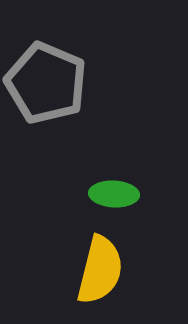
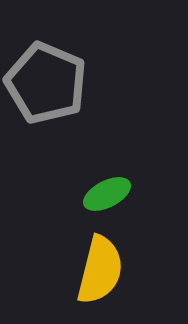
green ellipse: moved 7 px left; rotated 30 degrees counterclockwise
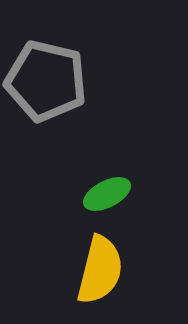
gray pentagon: moved 2 px up; rotated 10 degrees counterclockwise
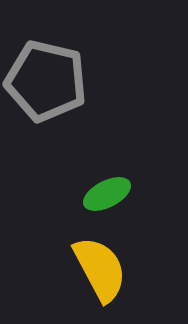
yellow semicircle: moved 1 px up; rotated 42 degrees counterclockwise
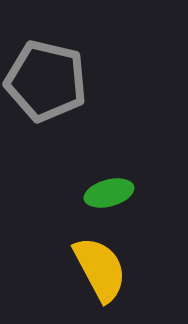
green ellipse: moved 2 px right, 1 px up; rotated 12 degrees clockwise
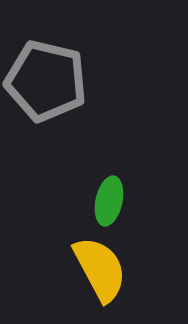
green ellipse: moved 8 px down; rotated 63 degrees counterclockwise
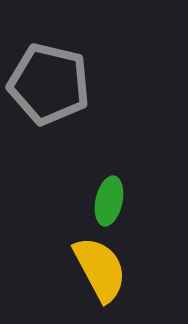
gray pentagon: moved 3 px right, 3 px down
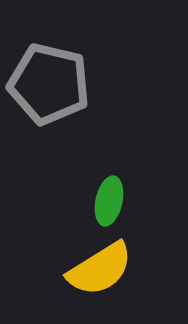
yellow semicircle: rotated 86 degrees clockwise
